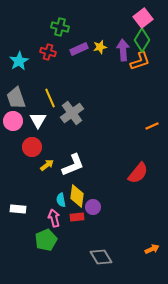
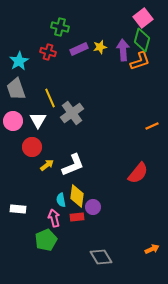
green diamond: rotated 15 degrees counterclockwise
gray trapezoid: moved 9 px up
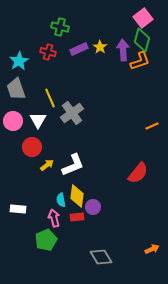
yellow star: rotated 24 degrees counterclockwise
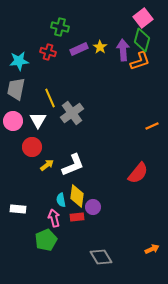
cyan star: rotated 24 degrees clockwise
gray trapezoid: rotated 30 degrees clockwise
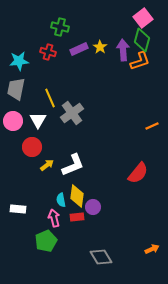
green pentagon: moved 1 px down
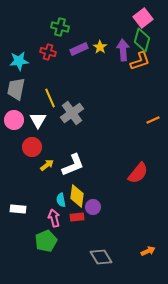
pink circle: moved 1 px right, 1 px up
orange line: moved 1 px right, 6 px up
orange arrow: moved 4 px left, 2 px down
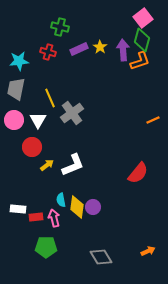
yellow diamond: moved 11 px down
red rectangle: moved 41 px left
green pentagon: moved 6 px down; rotated 25 degrees clockwise
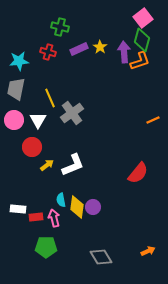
purple arrow: moved 1 px right, 2 px down
